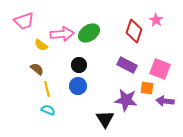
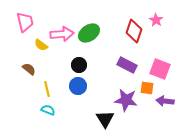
pink trapezoid: moved 1 px right, 1 px down; rotated 85 degrees counterclockwise
brown semicircle: moved 8 px left
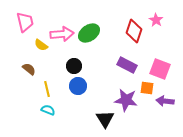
black circle: moved 5 px left, 1 px down
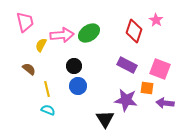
pink arrow: moved 1 px down
yellow semicircle: rotated 80 degrees clockwise
purple arrow: moved 2 px down
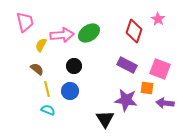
pink star: moved 2 px right, 1 px up
brown semicircle: moved 8 px right
blue circle: moved 8 px left, 5 px down
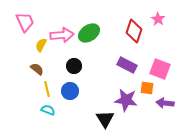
pink trapezoid: rotated 10 degrees counterclockwise
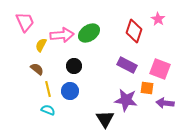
yellow line: moved 1 px right
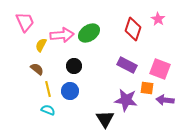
red diamond: moved 1 px left, 2 px up
purple arrow: moved 3 px up
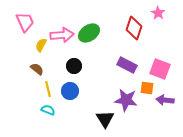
pink star: moved 6 px up
red diamond: moved 1 px right, 1 px up
